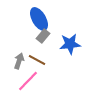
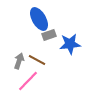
gray rectangle: moved 6 px right, 1 px up; rotated 32 degrees clockwise
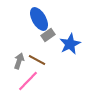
gray rectangle: moved 1 px left; rotated 16 degrees counterclockwise
blue star: rotated 20 degrees counterclockwise
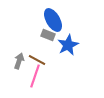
blue ellipse: moved 14 px right, 1 px down
gray rectangle: rotated 56 degrees clockwise
blue star: moved 2 px left, 1 px down
pink line: moved 7 px right, 5 px up; rotated 25 degrees counterclockwise
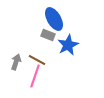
blue ellipse: moved 1 px right, 1 px up
gray arrow: moved 3 px left, 1 px down
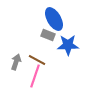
blue star: rotated 25 degrees clockwise
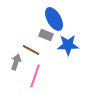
gray rectangle: moved 2 px left
brown line: moved 6 px left, 10 px up
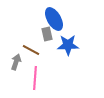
gray rectangle: moved 1 px right, 1 px up; rotated 56 degrees clockwise
pink line: moved 2 px down; rotated 15 degrees counterclockwise
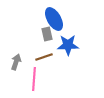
brown line: moved 13 px right, 7 px down; rotated 48 degrees counterclockwise
pink line: moved 1 px left, 1 px down
